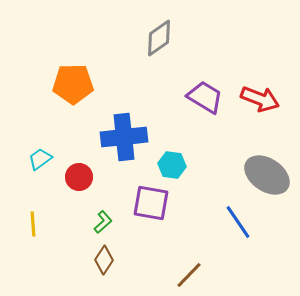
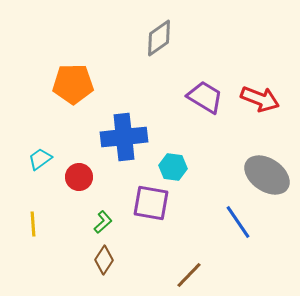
cyan hexagon: moved 1 px right, 2 px down
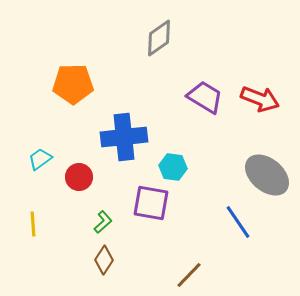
gray ellipse: rotated 6 degrees clockwise
